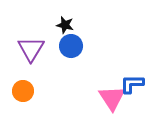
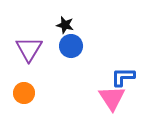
purple triangle: moved 2 px left
blue L-shape: moved 9 px left, 7 px up
orange circle: moved 1 px right, 2 px down
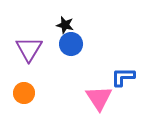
blue circle: moved 2 px up
pink triangle: moved 13 px left
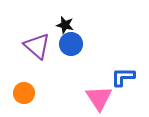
purple triangle: moved 8 px right, 3 px up; rotated 20 degrees counterclockwise
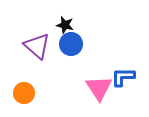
pink triangle: moved 10 px up
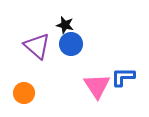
pink triangle: moved 2 px left, 2 px up
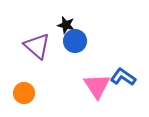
black star: moved 1 px right
blue circle: moved 4 px right, 3 px up
blue L-shape: rotated 35 degrees clockwise
